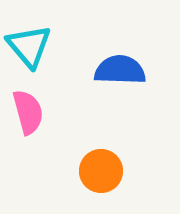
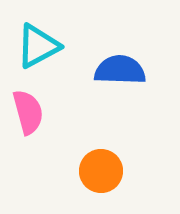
cyan triangle: moved 9 px right; rotated 42 degrees clockwise
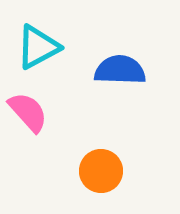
cyan triangle: moved 1 px down
pink semicircle: rotated 27 degrees counterclockwise
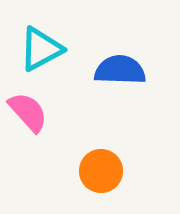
cyan triangle: moved 3 px right, 2 px down
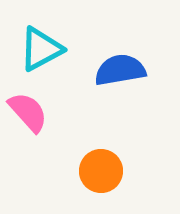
blue semicircle: rotated 12 degrees counterclockwise
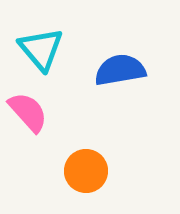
cyan triangle: rotated 42 degrees counterclockwise
orange circle: moved 15 px left
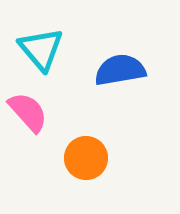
orange circle: moved 13 px up
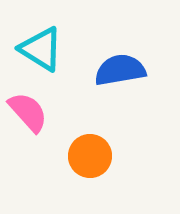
cyan triangle: rotated 18 degrees counterclockwise
orange circle: moved 4 px right, 2 px up
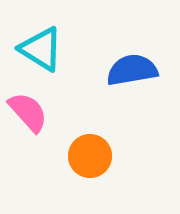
blue semicircle: moved 12 px right
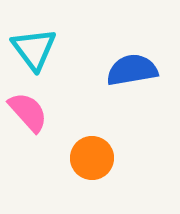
cyan triangle: moved 7 px left; rotated 21 degrees clockwise
orange circle: moved 2 px right, 2 px down
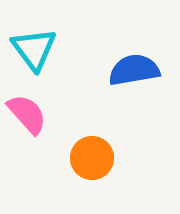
blue semicircle: moved 2 px right
pink semicircle: moved 1 px left, 2 px down
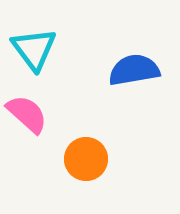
pink semicircle: rotated 6 degrees counterclockwise
orange circle: moved 6 px left, 1 px down
